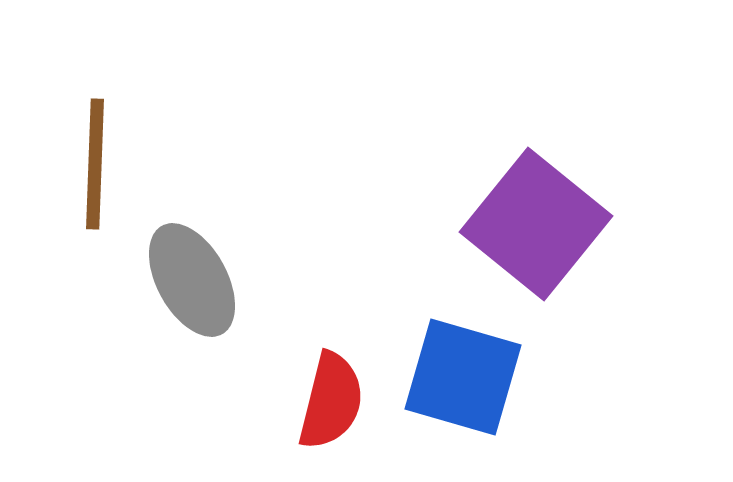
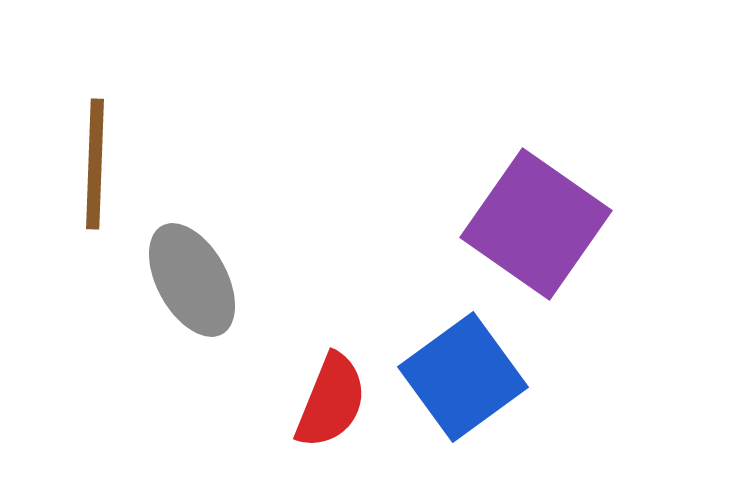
purple square: rotated 4 degrees counterclockwise
blue square: rotated 38 degrees clockwise
red semicircle: rotated 8 degrees clockwise
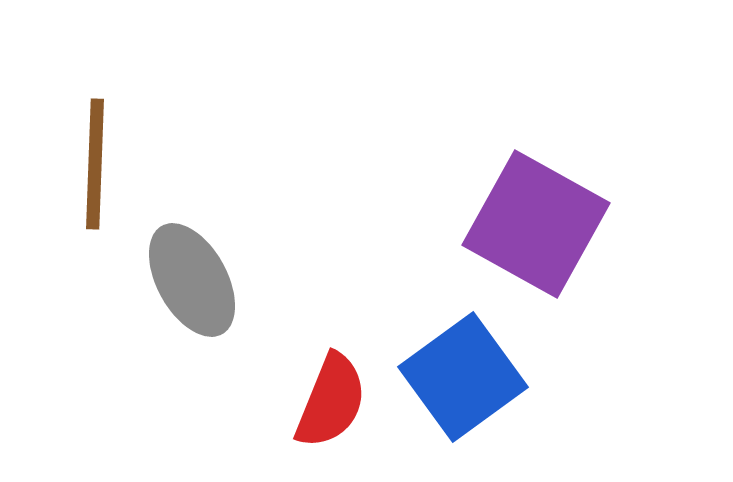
purple square: rotated 6 degrees counterclockwise
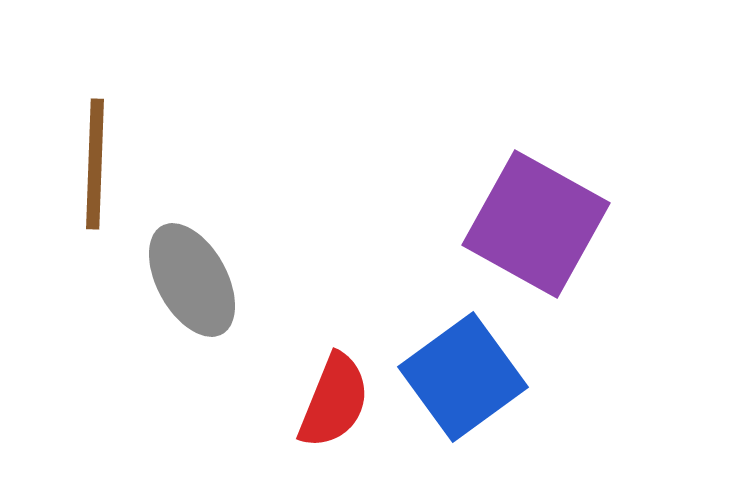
red semicircle: moved 3 px right
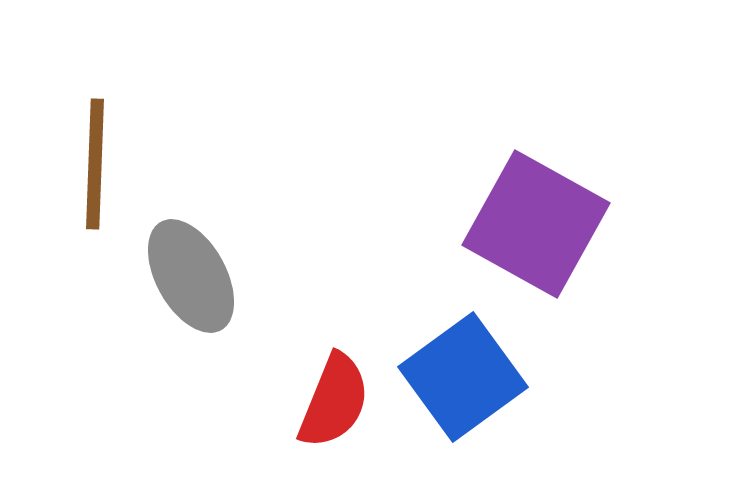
gray ellipse: moved 1 px left, 4 px up
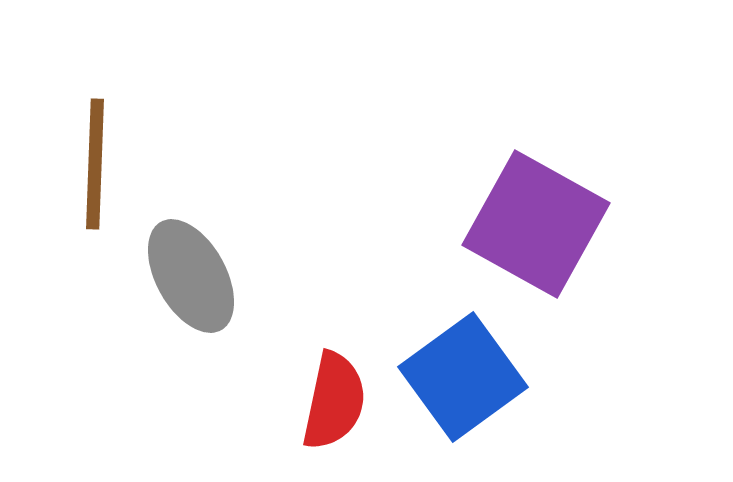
red semicircle: rotated 10 degrees counterclockwise
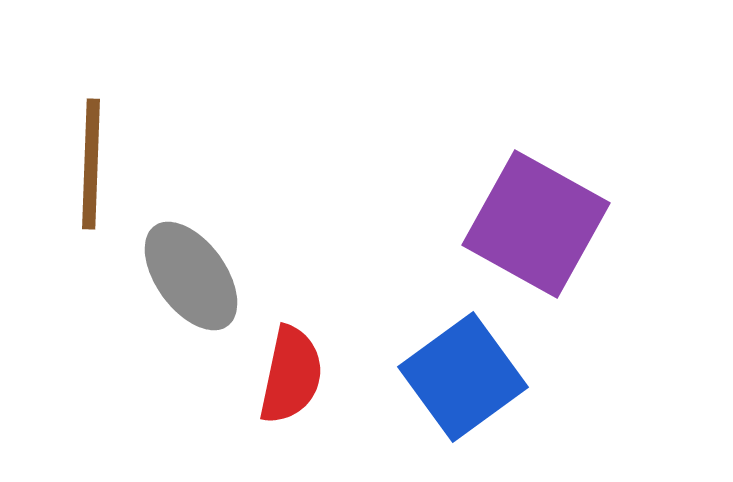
brown line: moved 4 px left
gray ellipse: rotated 7 degrees counterclockwise
red semicircle: moved 43 px left, 26 px up
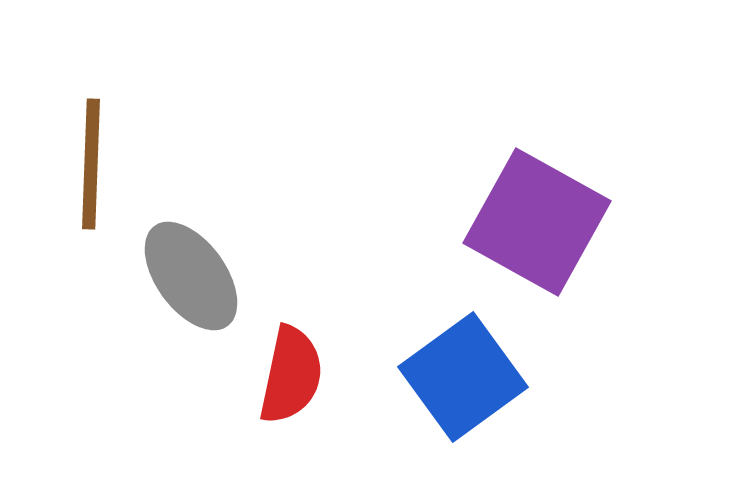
purple square: moved 1 px right, 2 px up
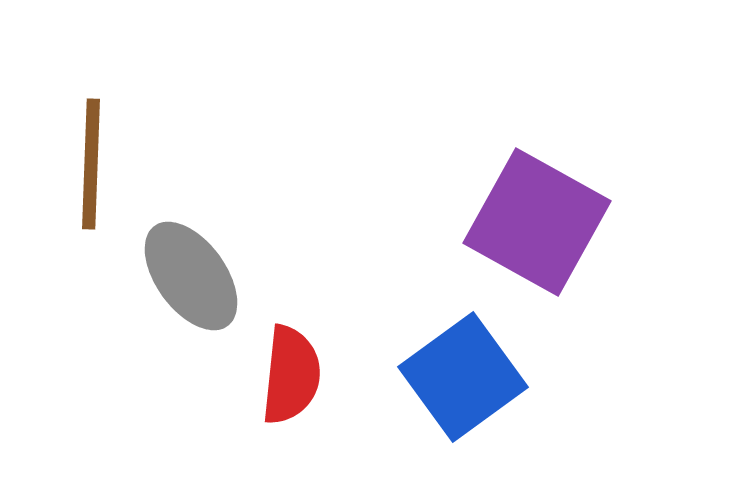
red semicircle: rotated 6 degrees counterclockwise
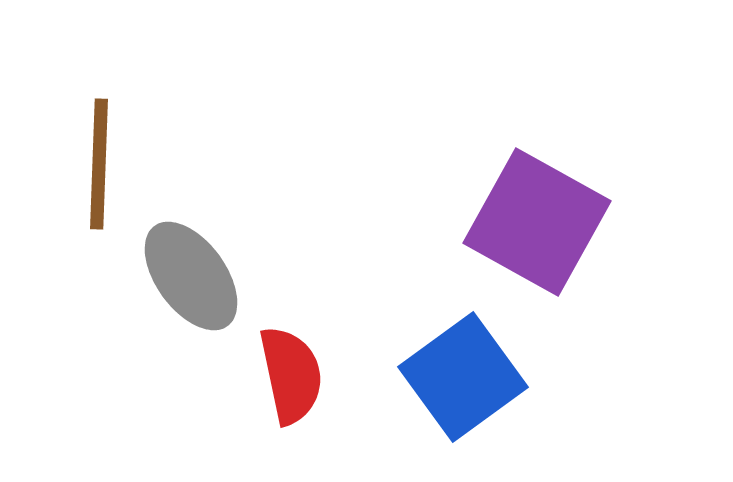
brown line: moved 8 px right
red semicircle: rotated 18 degrees counterclockwise
